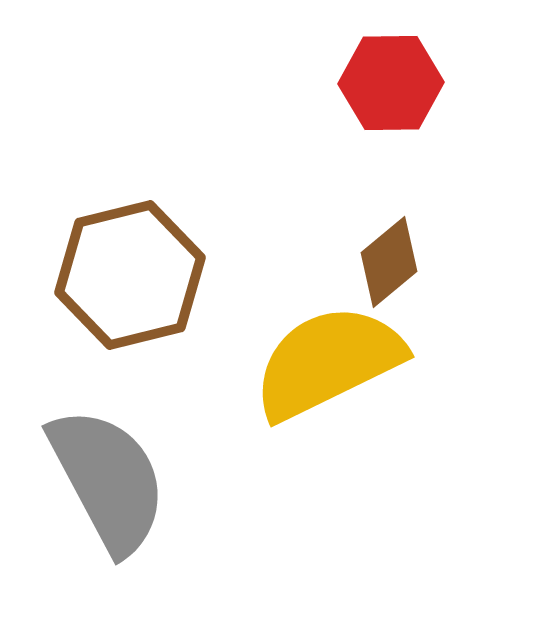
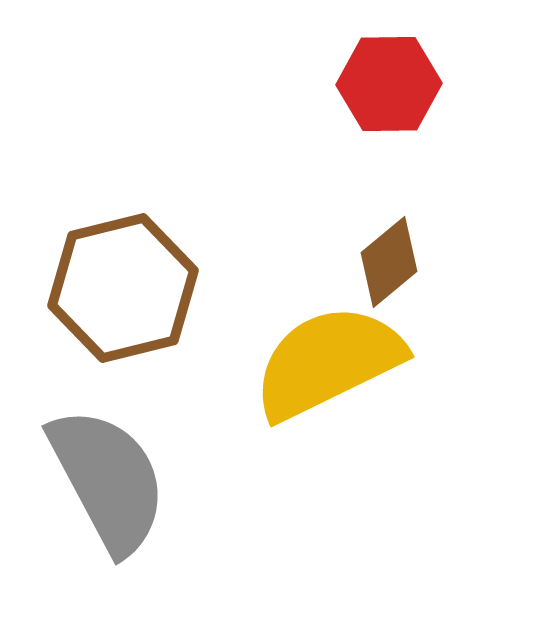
red hexagon: moved 2 px left, 1 px down
brown hexagon: moved 7 px left, 13 px down
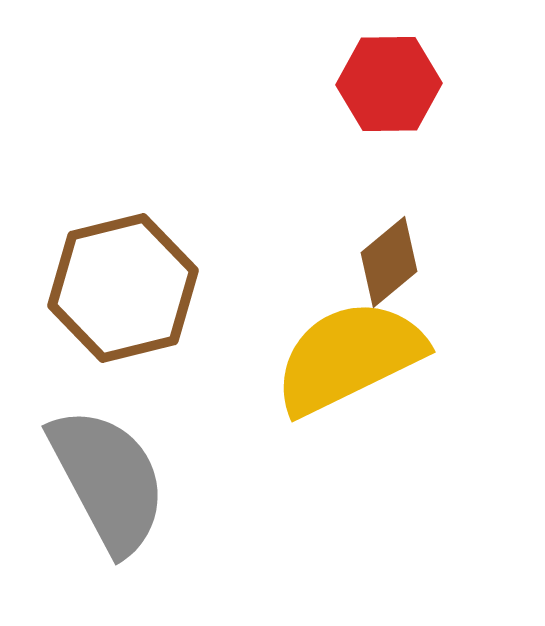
yellow semicircle: moved 21 px right, 5 px up
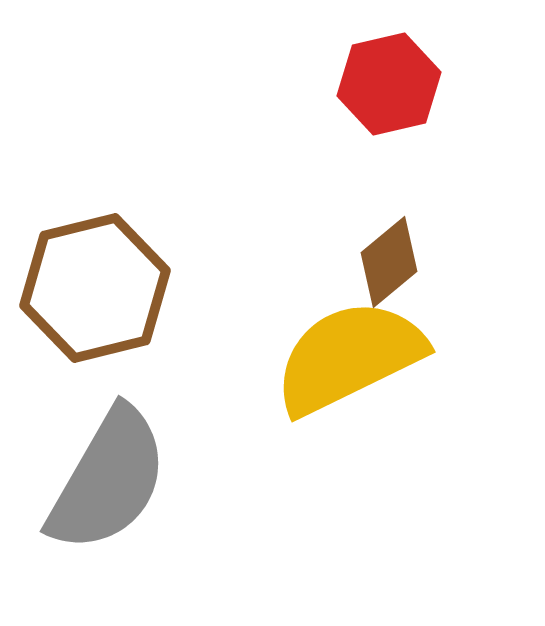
red hexagon: rotated 12 degrees counterclockwise
brown hexagon: moved 28 px left
gray semicircle: rotated 58 degrees clockwise
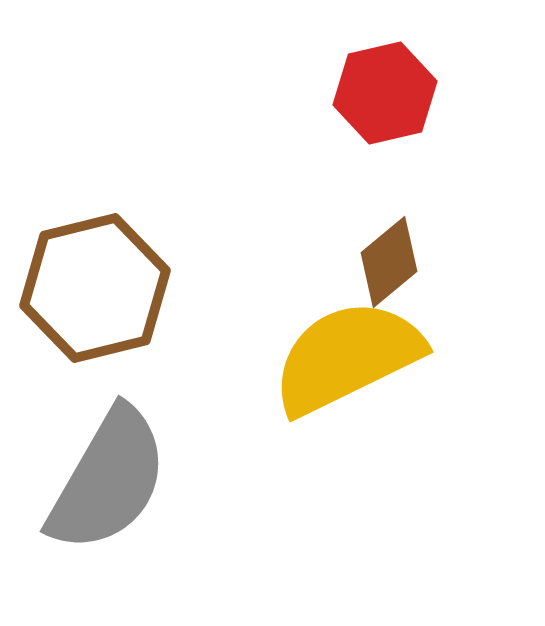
red hexagon: moved 4 px left, 9 px down
yellow semicircle: moved 2 px left
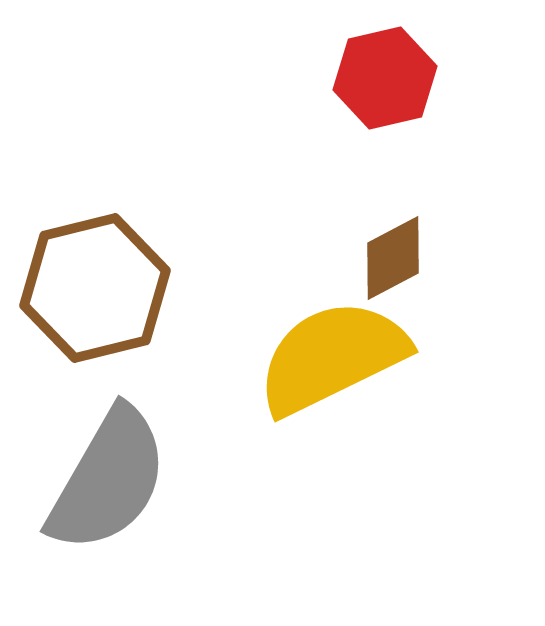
red hexagon: moved 15 px up
brown diamond: moved 4 px right, 4 px up; rotated 12 degrees clockwise
yellow semicircle: moved 15 px left
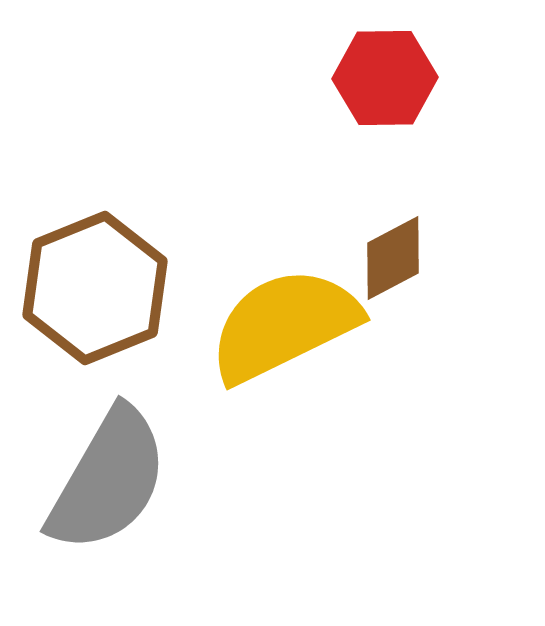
red hexagon: rotated 12 degrees clockwise
brown hexagon: rotated 8 degrees counterclockwise
yellow semicircle: moved 48 px left, 32 px up
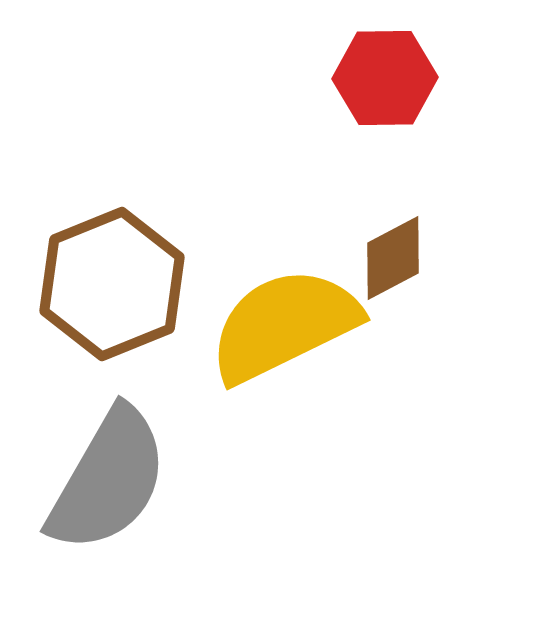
brown hexagon: moved 17 px right, 4 px up
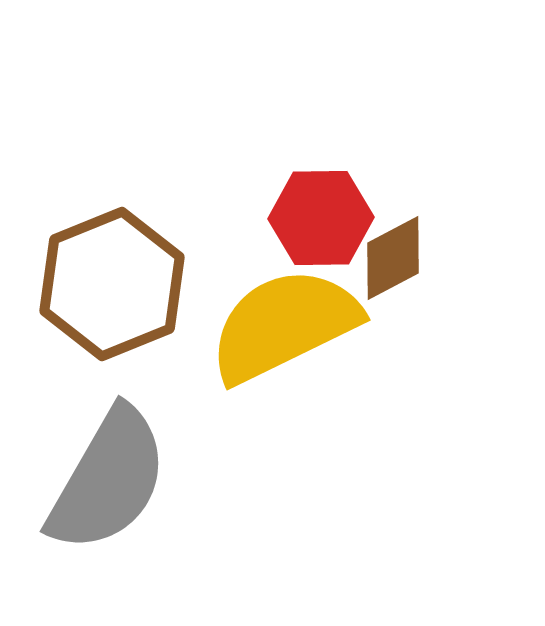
red hexagon: moved 64 px left, 140 px down
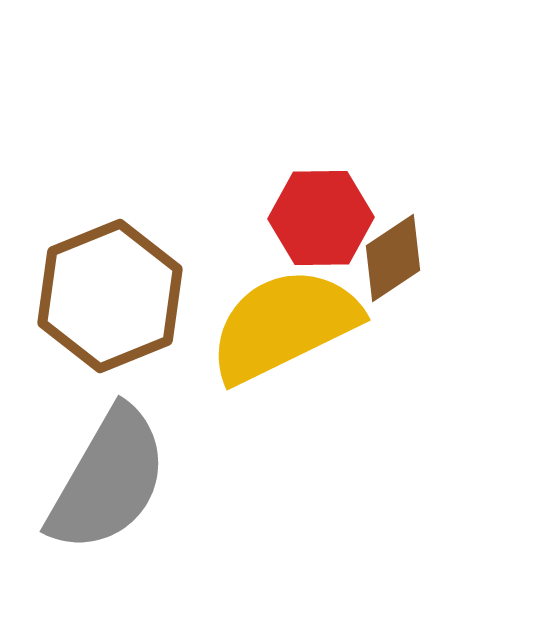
brown diamond: rotated 6 degrees counterclockwise
brown hexagon: moved 2 px left, 12 px down
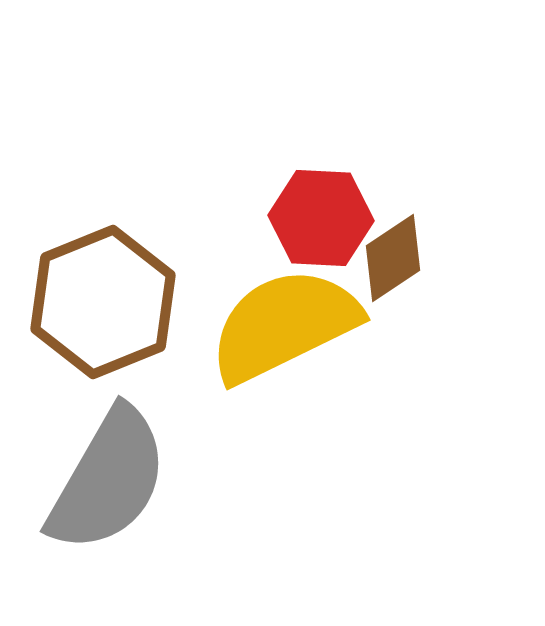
red hexagon: rotated 4 degrees clockwise
brown hexagon: moved 7 px left, 6 px down
